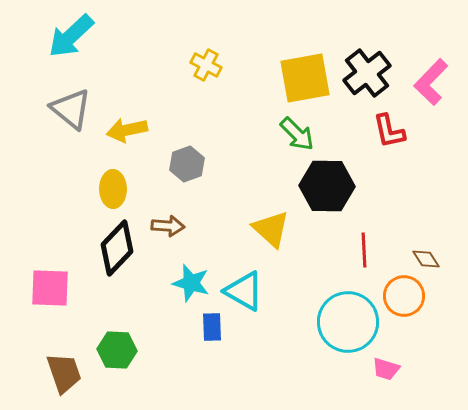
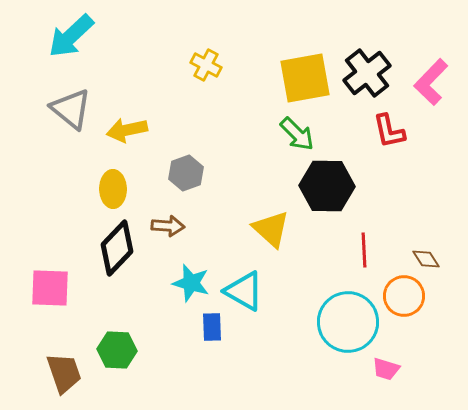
gray hexagon: moved 1 px left, 9 px down
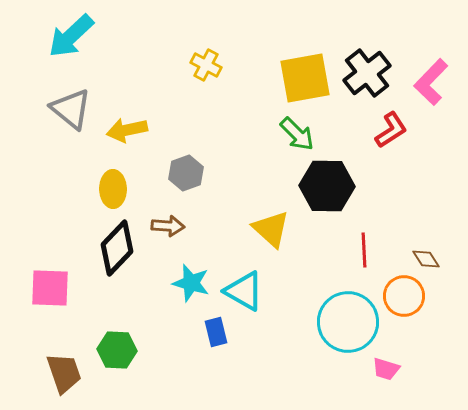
red L-shape: moved 2 px right, 1 px up; rotated 111 degrees counterclockwise
blue rectangle: moved 4 px right, 5 px down; rotated 12 degrees counterclockwise
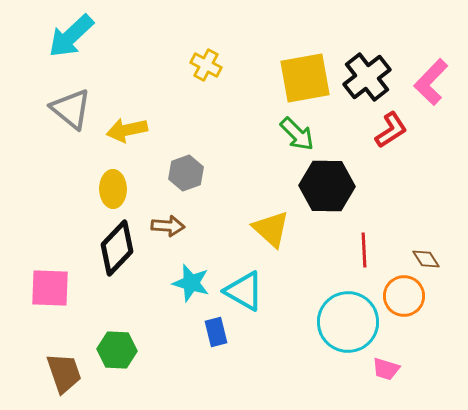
black cross: moved 4 px down
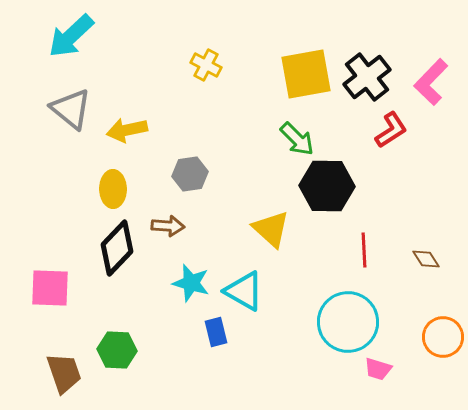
yellow square: moved 1 px right, 4 px up
green arrow: moved 5 px down
gray hexagon: moved 4 px right, 1 px down; rotated 12 degrees clockwise
orange circle: moved 39 px right, 41 px down
pink trapezoid: moved 8 px left
